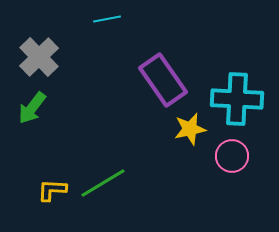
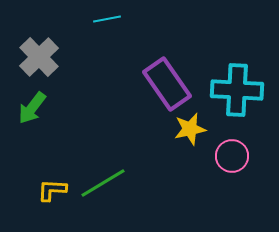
purple rectangle: moved 4 px right, 4 px down
cyan cross: moved 9 px up
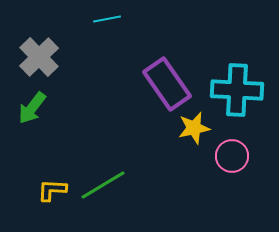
yellow star: moved 4 px right, 1 px up
green line: moved 2 px down
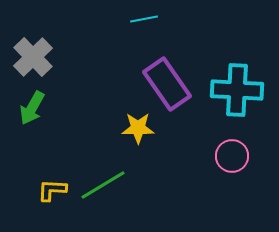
cyan line: moved 37 px right
gray cross: moved 6 px left
green arrow: rotated 8 degrees counterclockwise
yellow star: moved 56 px left; rotated 12 degrees clockwise
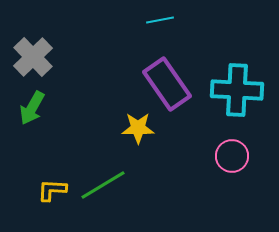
cyan line: moved 16 px right, 1 px down
